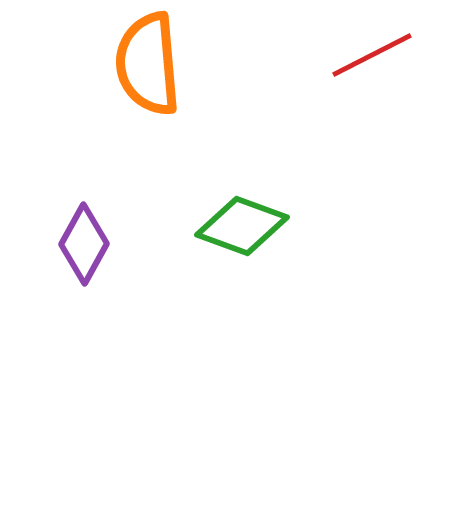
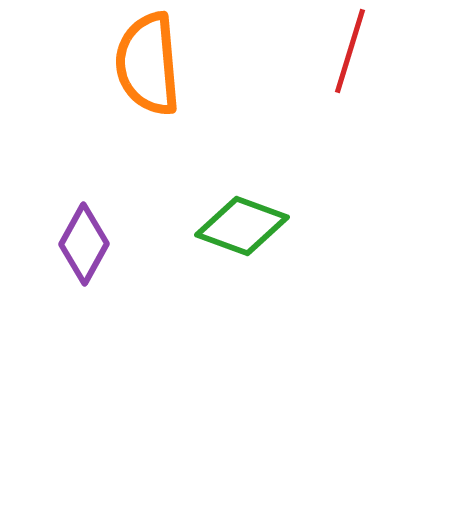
red line: moved 22 px left, 4 px up; rotated 46 degrees counterclockwise
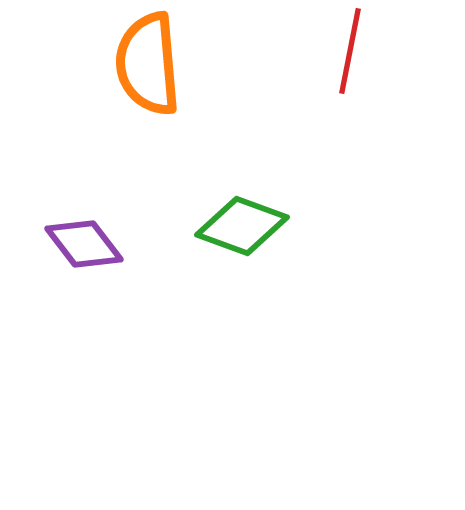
red line: rotated 6 degrees counterclockwise
purple diamond: rotated 66 degrees counterclockwise
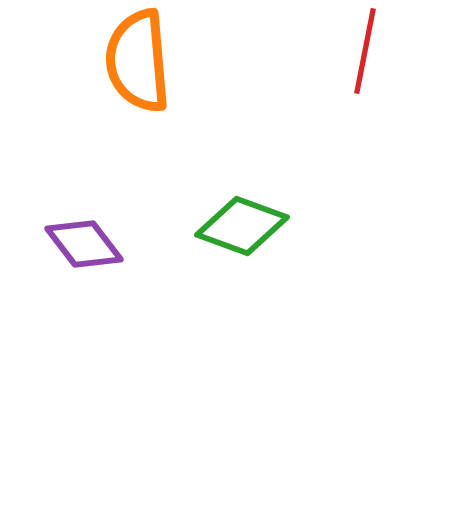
red line: moved 15 px right
orange semicircle: moved 10 px left, 3 px up
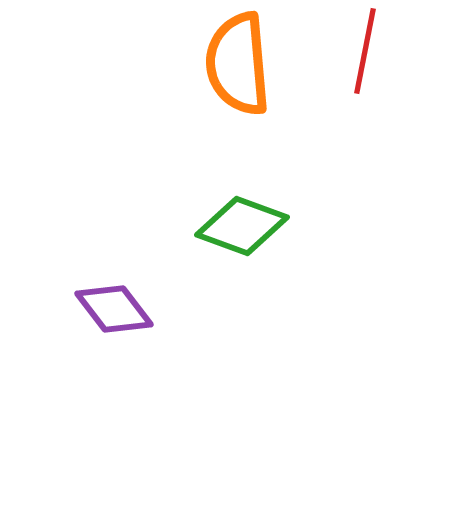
orange semicircle: moved 100 px right, 3 px down
purple diamond: moved 30 px right, 65 px down
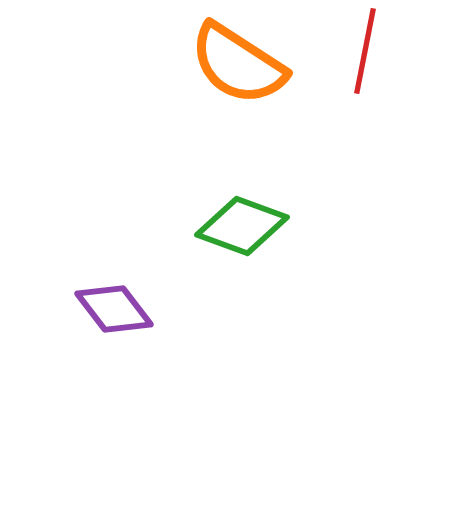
orange semicircle: rotated 52 degrees counterclockwise
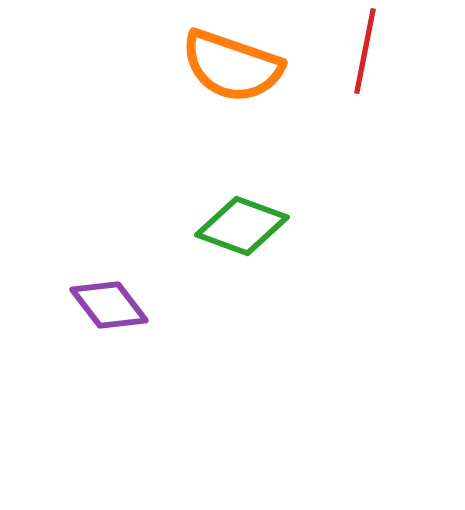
orange semicircle: moved 6 px left, 2 px down; rotated 14 degrees counterclockwise
purple diamond: moved 5 px left, 4 px up
